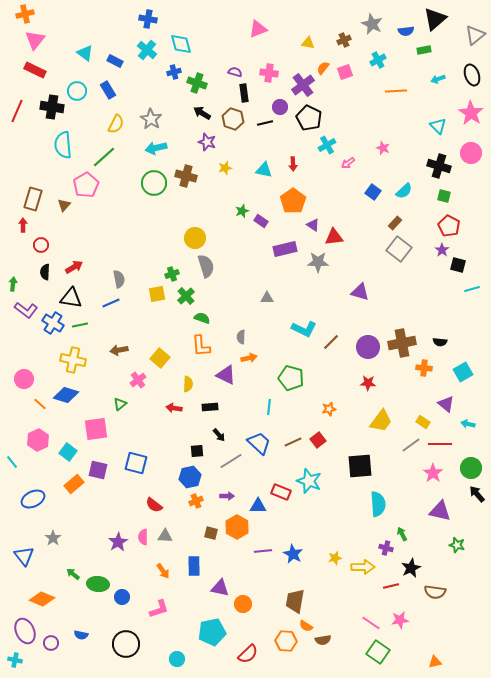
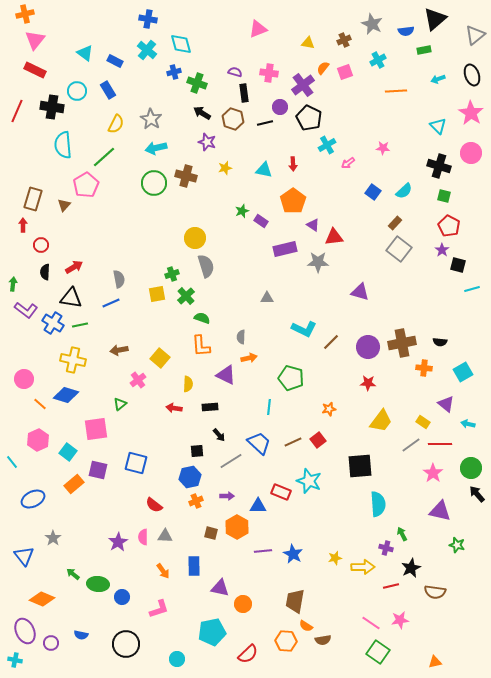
pink star at (383, 148): rotated 16 degrees counterclockwise
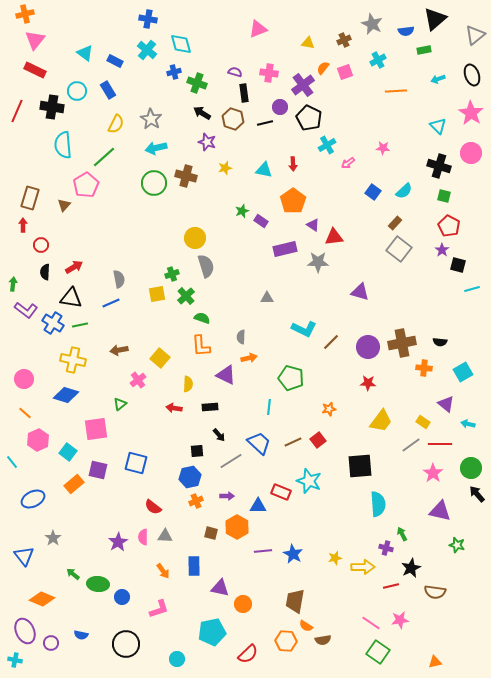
brown rectangle at (33, 199): moved 3 px left, 1 px up
orange line at (40, 404): moved 15 px left, 9 px down
red semicircle at (154, 505): moved 1 px left, 2 px down
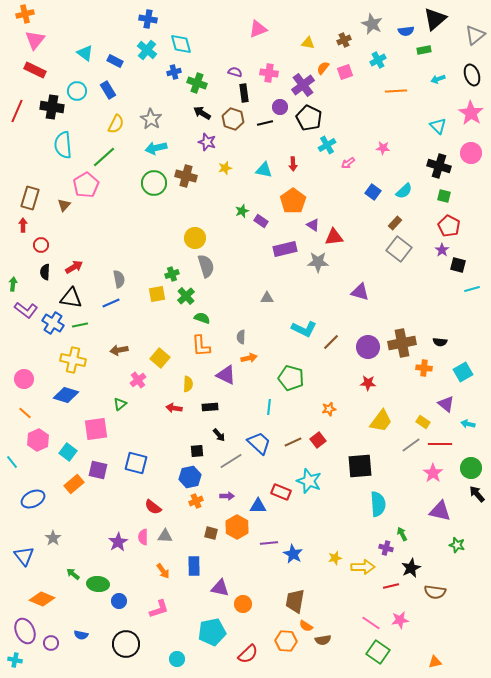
purple line at (263, 551): moved 6 px right, 8 px up
blue circle at (122, 597): moved 3 px left, 4 px down
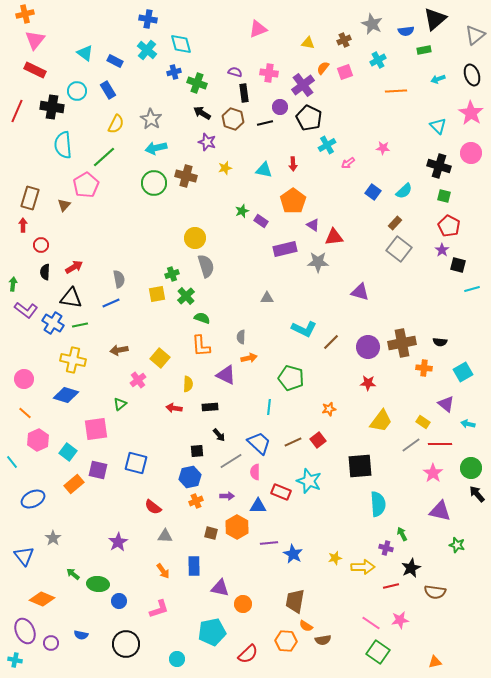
pink semicircle at (143, 537): moved 112 px right, 65 px up
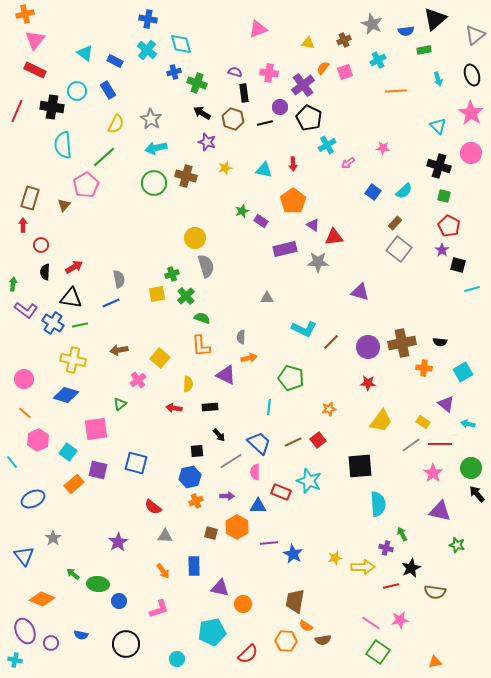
cyan arrow at (438, 79): rotated 88 degrees counterclockwise
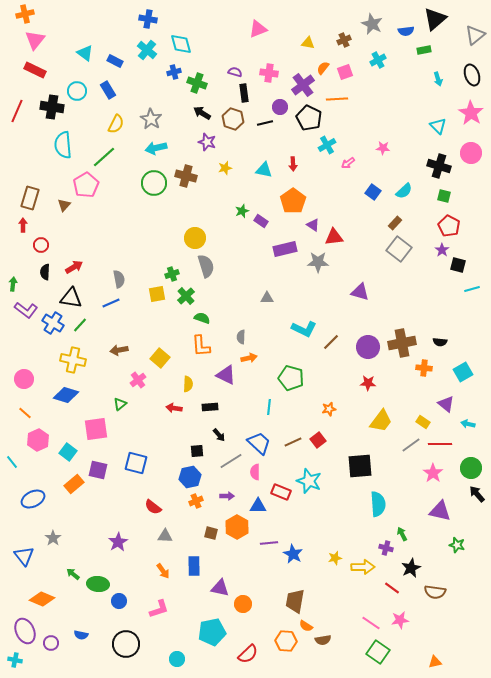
orange line at (396, 91): moved 59 px left, 8 px down
green line at (80, 325): rotated 35 degrees counterclockwise
red line at (391, 586): moved 1 px right, 2 px down; rotated 49 degrees clockwise
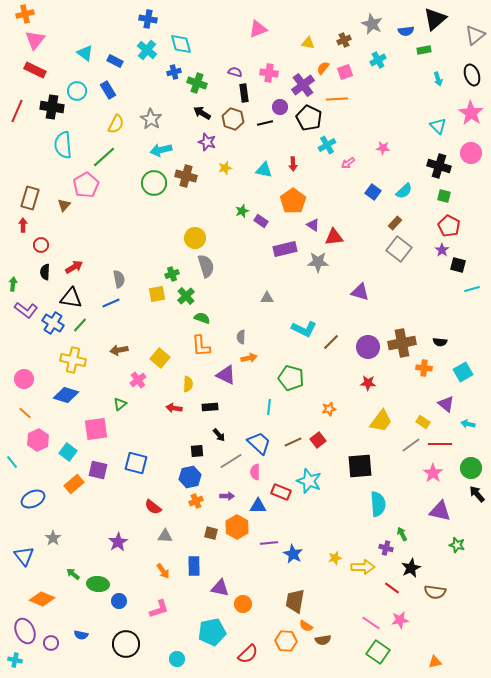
cyan arrow at (156, 148): moved 5 px right, 2 px down
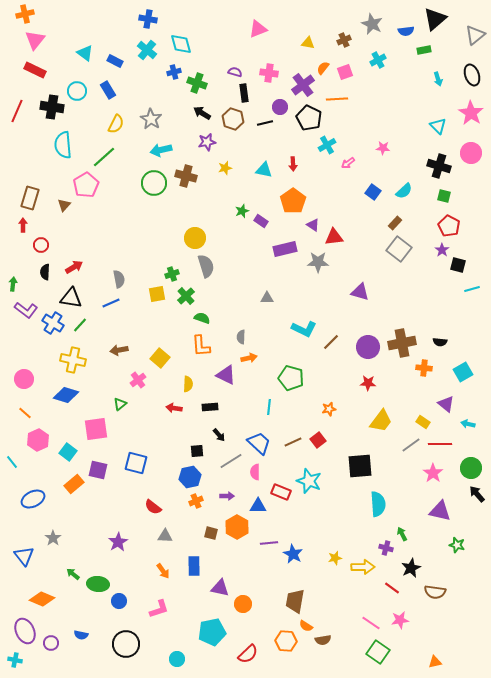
purple star at (207, 142): rotated 30 degrees counterclockwise
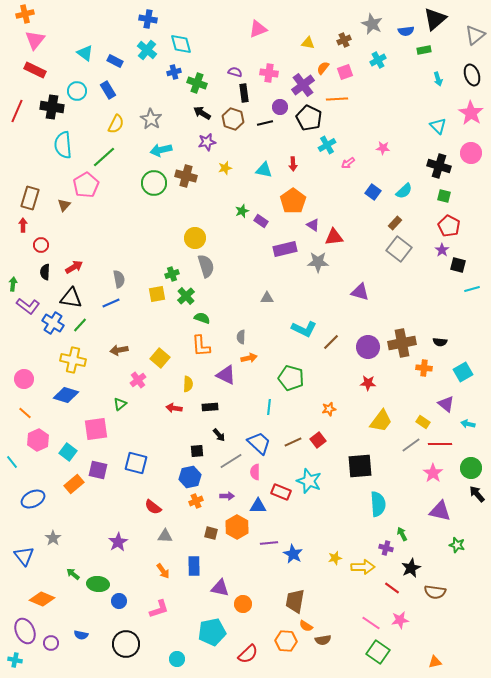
purple L-shape at (26, 310): moved 2 px right, 4 px up
